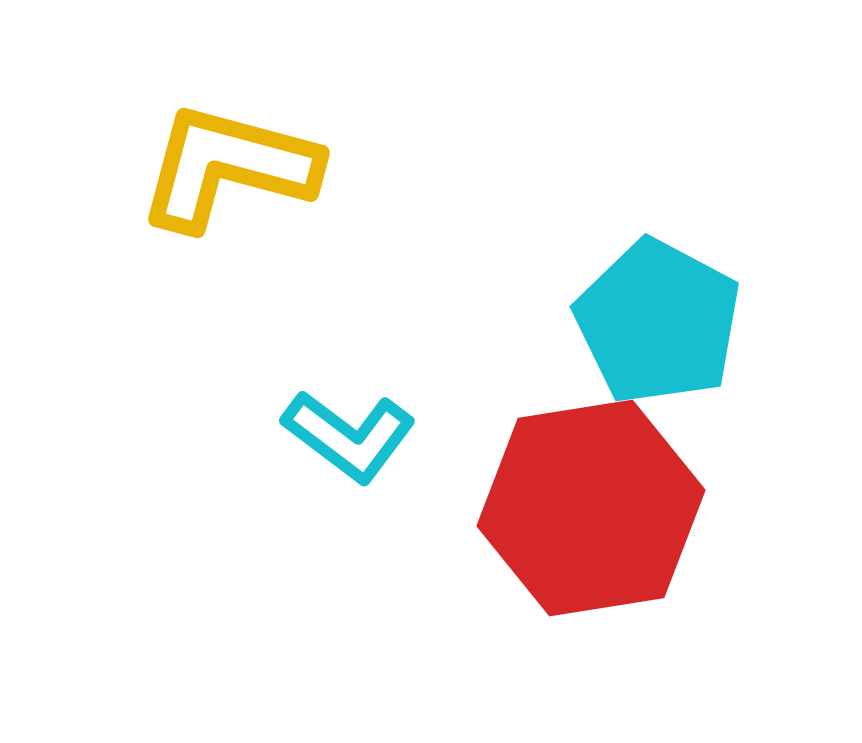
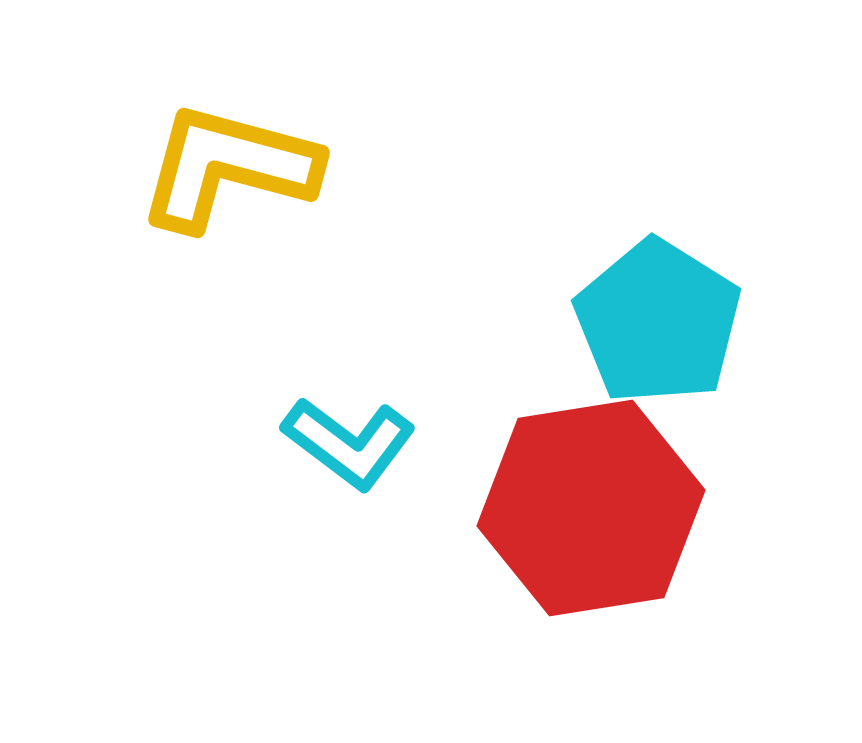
cyan pentagon: rotated 4 degrees clockwise
cyan L-shape: moved 7 px down
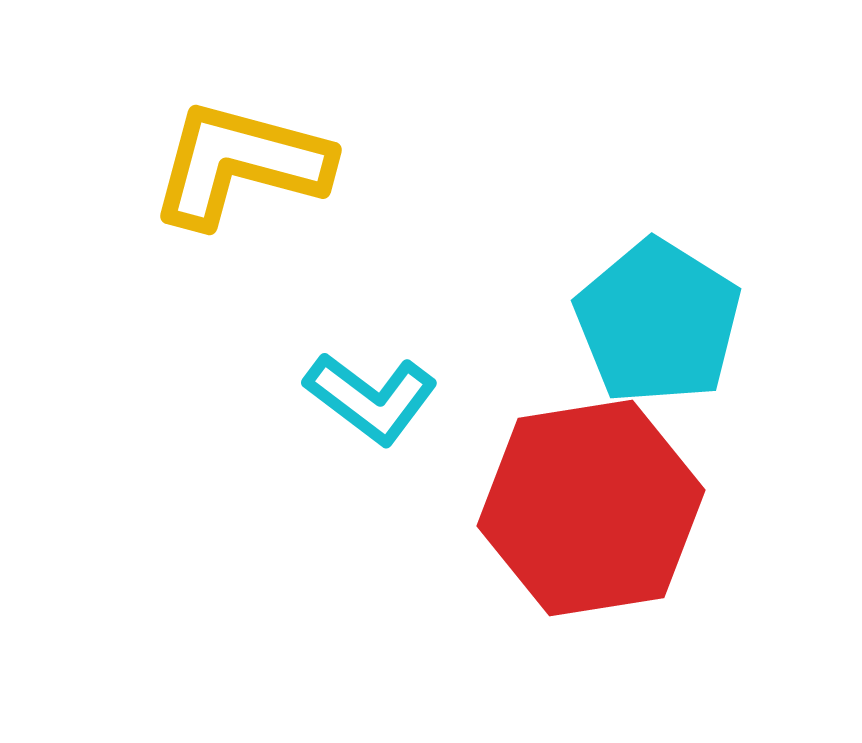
yellow L-shape: moved 12 px right, 3 px up
cyan L-shape: moved 22 px right, 45 px up
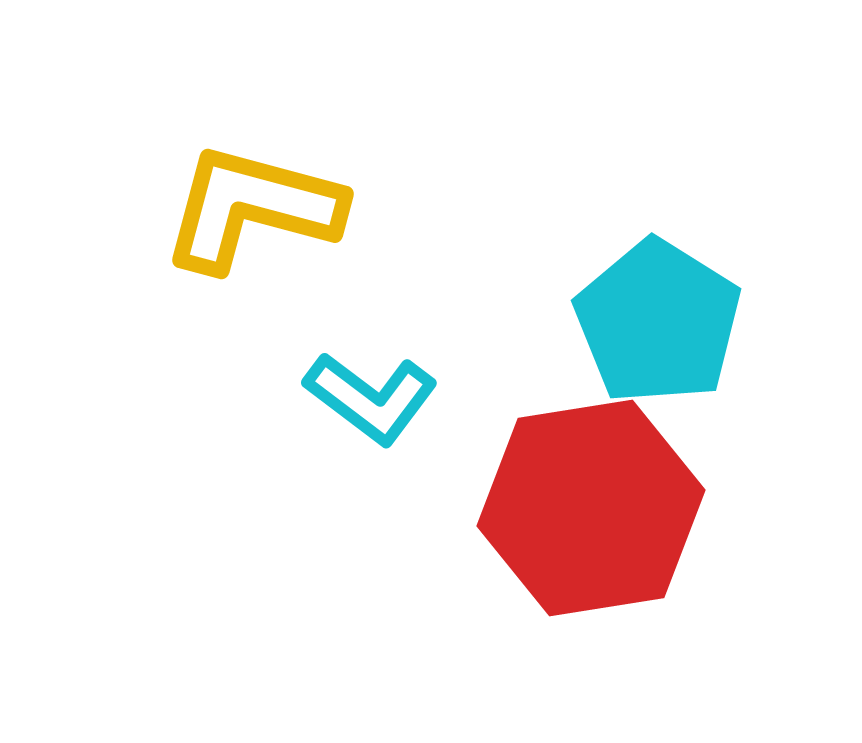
yellow L-shape: moved 12 px right, 44 px down
